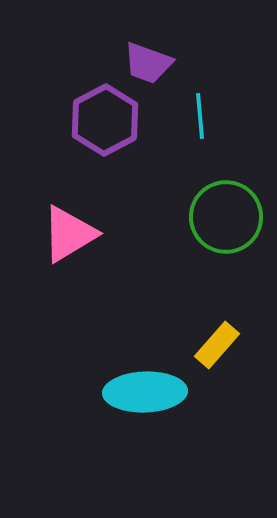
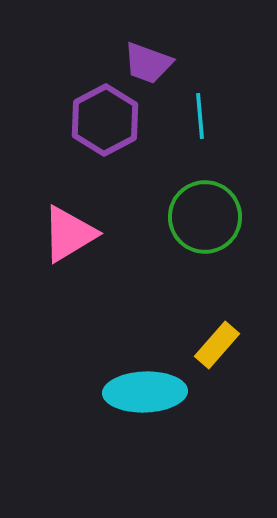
green circle: moved 21 px left
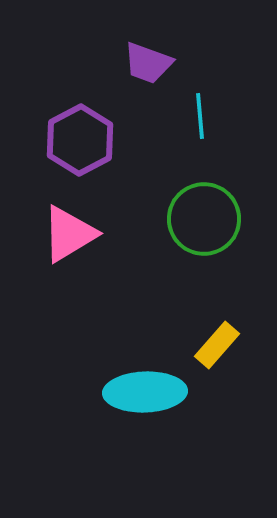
purple hexagon: moved 25 px left, 20 px down
green circle: moved 1 px left, 2 px down
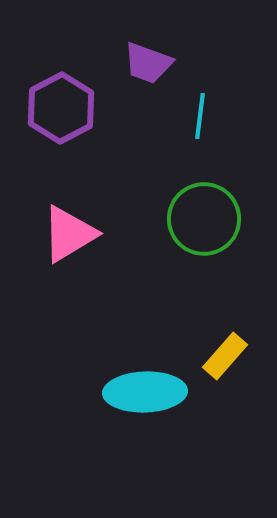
cyan line: rotated 12 degrees clockwise
purple hexagon: moved 19 px left, 32 px up
yellow rectangle: moved 8 px right, 11 px down
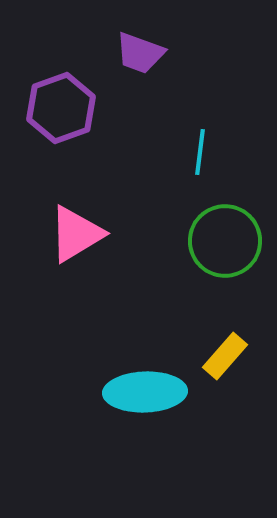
purple trapezoid: moved 8 px left, 10 px up
purple hexagon: rotated 8 degrees clockwise
cyan line: moved 36 px down
green circle: moved 21 px right, 22 px down
pink triangle: moved 7 px right
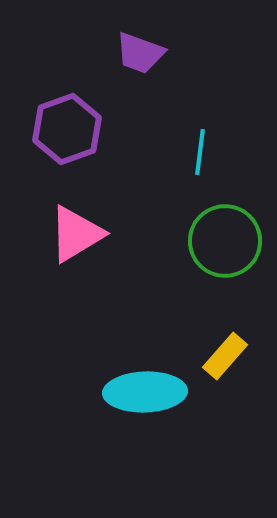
purple hexagon: moved 6 px right, 21 px down
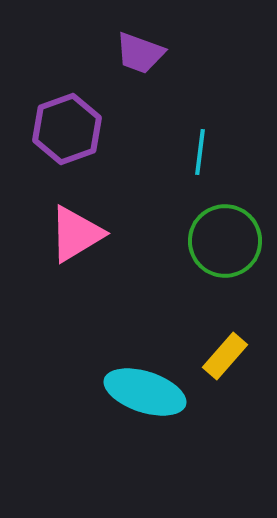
cyan ellipse: rotated 20 degrees clockwise
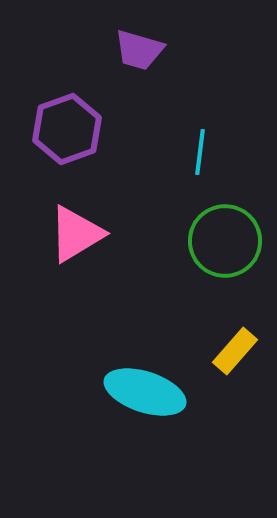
purple trapezoid: moved 1 px left, 3 px up; rotated 4 degrees counterclockwise
yellow rectangle: moved 10 px right, 5 px up
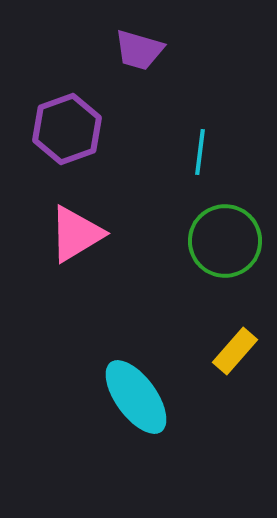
cyan ellipse: moved 9 px left, 5 px down; rotated 36 degrees clockwise
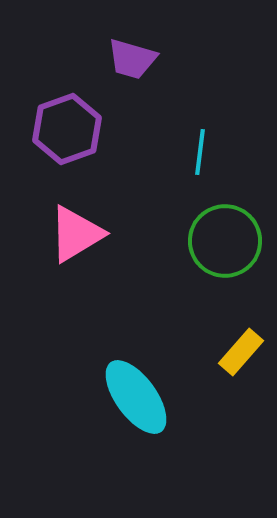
purple trapezoid: moved 7 px left, 9 px down
yellow rectangle: moved 6 px right, 1 px down
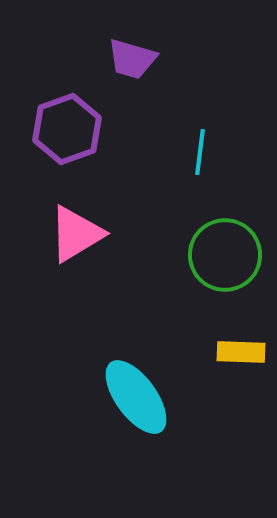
green circle: moved 14 px down
yellow rectangle: rotated 51 degrees clockwise
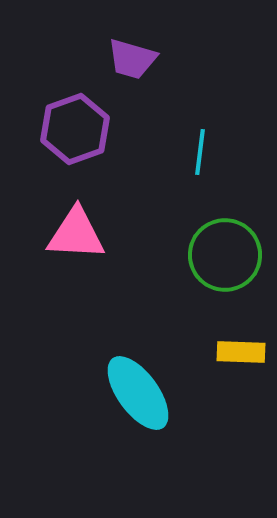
purple hexagon: moved 8 px right
pink triangle: rotated 34 degrees clockwise
cyan ellipse: moved 2 px right, 4 px up
